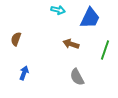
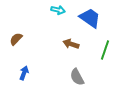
blue trapezoid: rotated 80 degrees counterclockwise
brown semicircle: rotated 24 degrees clockwise
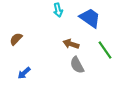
cyan arrow: rotated 64 degrees clockwise
green line: rotated 54 degrees counterclockwise
blue arrow: rotated 152 degrees counterclockwise
gray semicircle: moved 12 px up
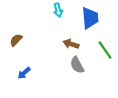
blue trapezoid: rotated 50 degrees clockwise
brown semicircle: moved 1 px down
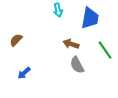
blue trapezoid: rotated 15 degrees clockwise
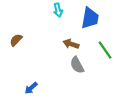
blue arrow: moved 7 px right, 15 px down
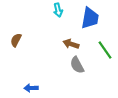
brown semicircle: rotated 16 degrees counterclockwise
blue arrow: rotated 40 degrees clockwise
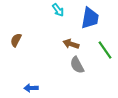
cyan arrow: rotated 24 degrees counterclockwise
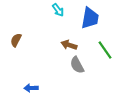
brown arrow: moved 2 px left, 1 px down
